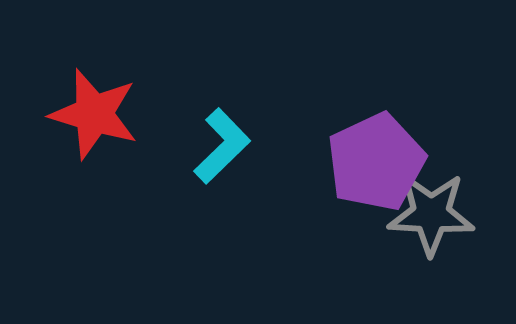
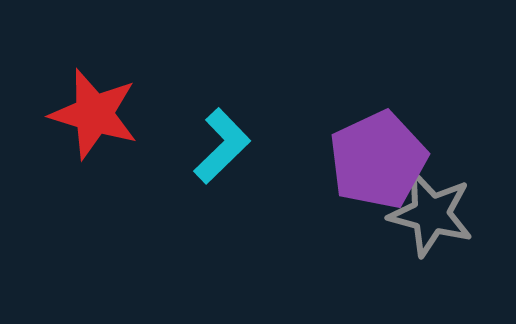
purple pentagon: moved 2 px right, 2 px up
gray star: rotated 12 degrees clockwise
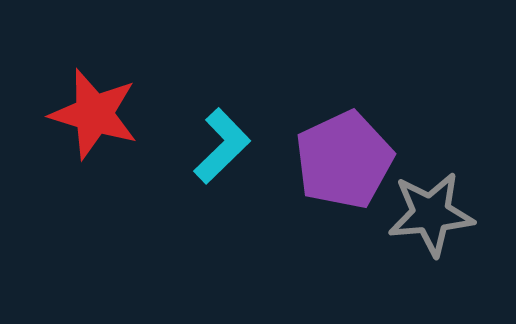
purple pentagon: moved 34 px left
gray star: rotated 20 degrees counterclockwise
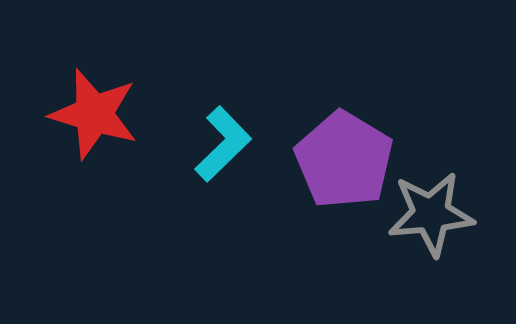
cyan L-shape: moved 1 px right, 2 px up
purple pentagon: rotated 16 degrees counterclockwise
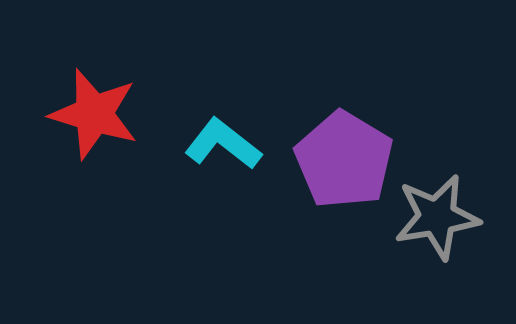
cyan L-shape: rotated 98 degrees counterclockwise
gray star: moved 6 px right, 3 px down; rotated 4 degrees counterclockwise
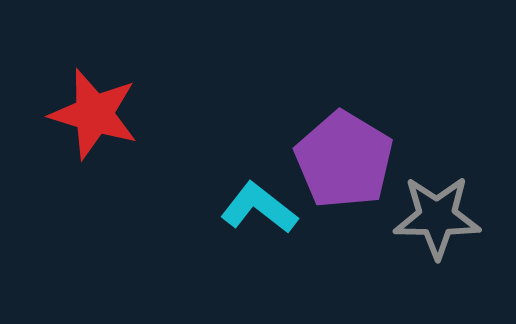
cyan L-shape: moved 36 px right, 64 px down
gray star: rotated 10 degrees clockwise
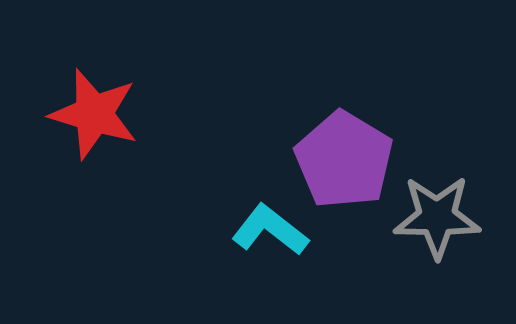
cyan L-shape: moved 11 px right, 22 px down
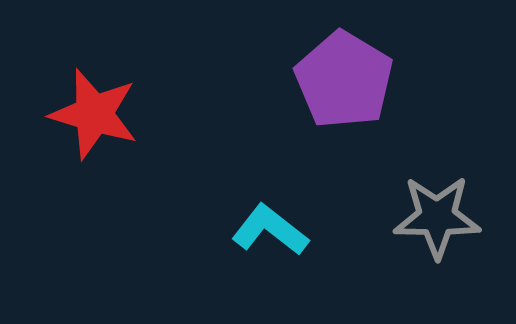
purple pentagon: moved 80 px up
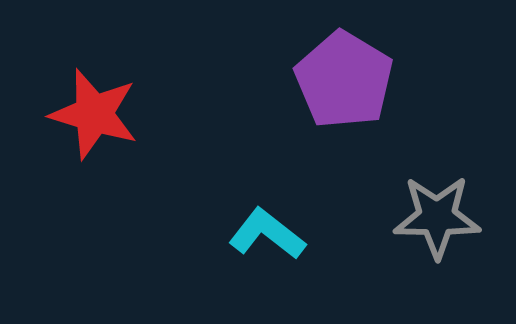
cyan L-shape: moved 3 px left, 4 px down
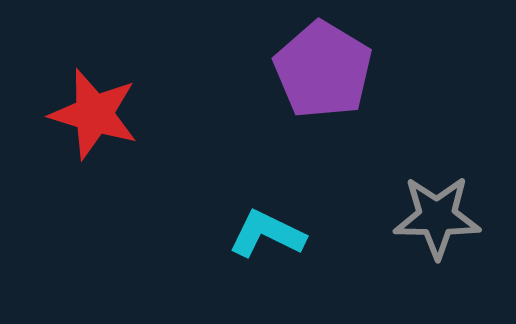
purple pentagon: moved 21 px left, 10 px up
cyan L-shape: rotated 12 degrees counterclockwise
